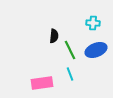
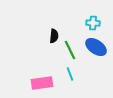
blue ellipse: moved 3 px up; rotated 55 degrees clockwise
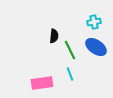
cyan cross: moved 1 px right, 1 px up; rotated 16 degrees counterclockwise
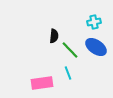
green line: rotated 18 degrees counterclockwise
cyan line: moved 2 px left, 1 px up
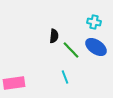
cyan cross: rotated 24 degrees clockwise
green line: moved 1 px right
cyan line: moved 3 px left, 4 px down
pink rectangle: moved 28 px left
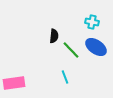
cyan cross: moved 2 px left
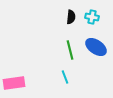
cyan cross: moved 5 px up
black semicircle: moved 17 px right, 19 px up
green line: moved 1 px left; rotated 30 degrees clockwise
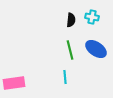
black semicircle: moved 3 px down
blue ellipse: moved 2 px down
cyan line: rotated 16 degrees clockwise
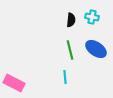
pink rectangle: rotated 35 degrees clockwise
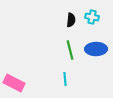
blue ellipse: rotated 35 degrees counterclockwise
cyan line: moved 2 px down
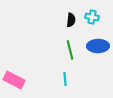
blue ellipse: moved 2 px right, 3 px up
pink rectangle: moved 3 px up
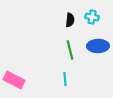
black semicircle: moved 1 px left
